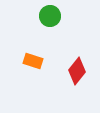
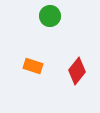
orange rectangle: moved 5 px down
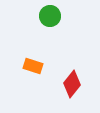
red diamond: moved 5 px left, 13 px down
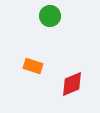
red diamond: rotated 28 degrees clockwise
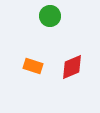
red diamond: moved 17 px up
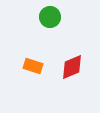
green circle: moved 1 px down
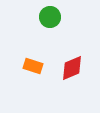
red diamond: moved 1 px down
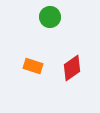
red diamond: rotated 12 degrees counterclockwise
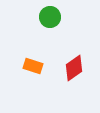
red diamond: moved 2 px right
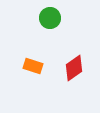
green circle: moved 1 px down
